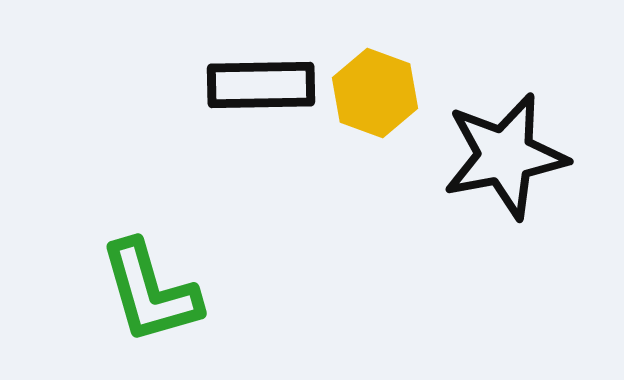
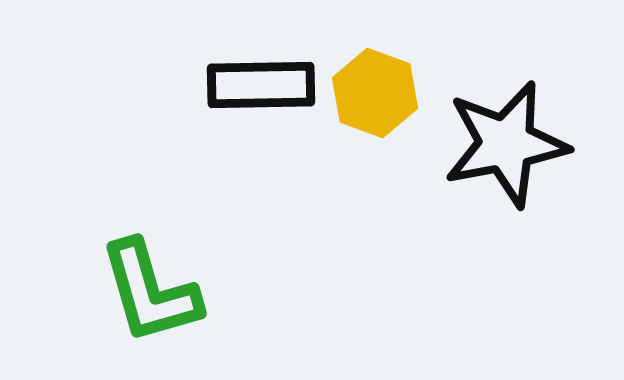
black star: moved 1 px right, 12 px up
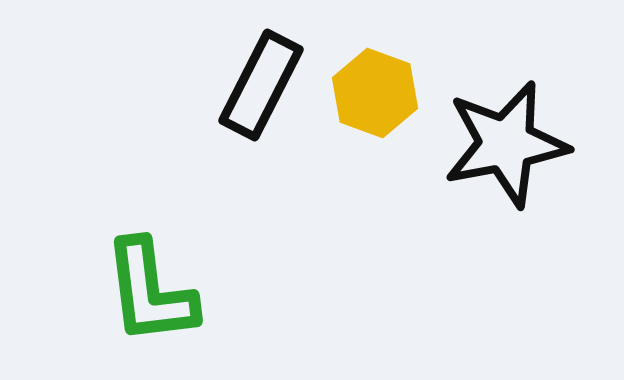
black rectangle: rotated 62 degrees counterclockwise
green L-shape: rotated 9 degrees clockwise
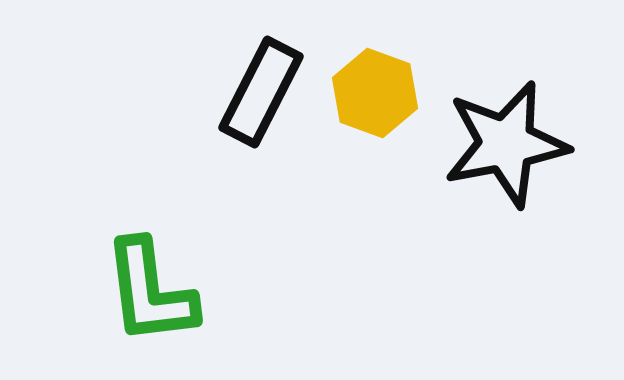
black rectangle: moved 7 px down
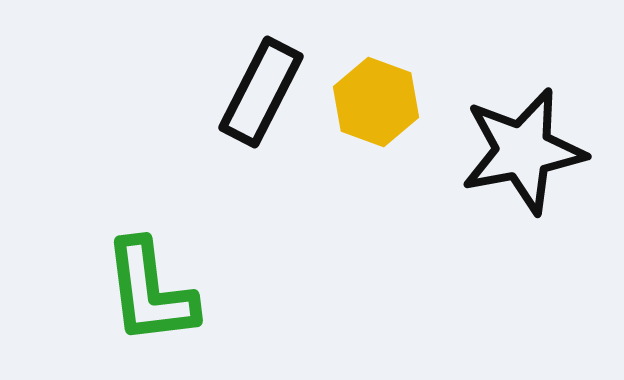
yellow hexagon: moved 1 px right, 9 px down
black star: moved 17 px right, 7 px down
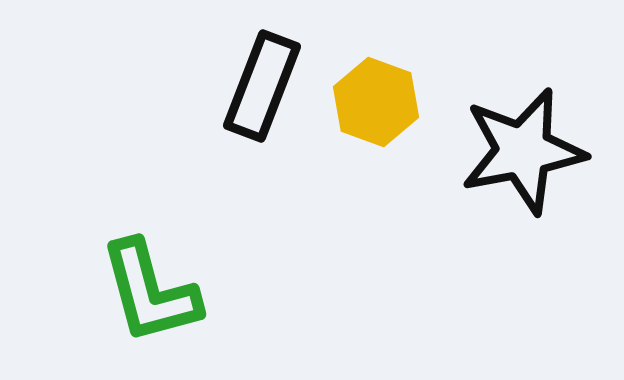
black rectangle: moved 1 px right, 6 px up; rotated 6 degrees counterclockwise
green L-shape: rotated 8 degrees counterclockwise
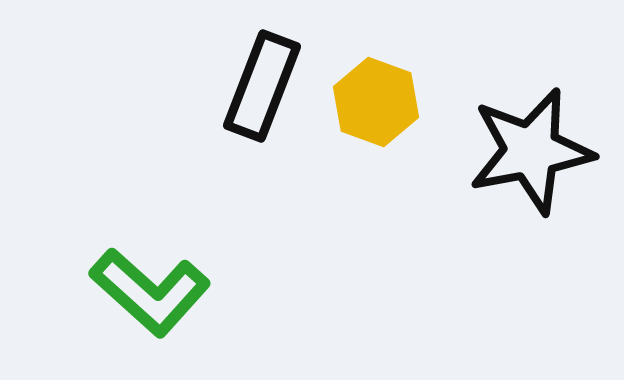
black star: moved 8 px right
green L-shape: rotated 33 degrees counterclockwise
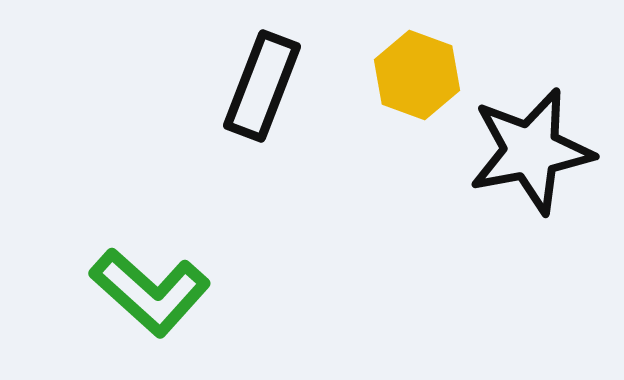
yellow hexagon: moved 41 px right, 27 px up
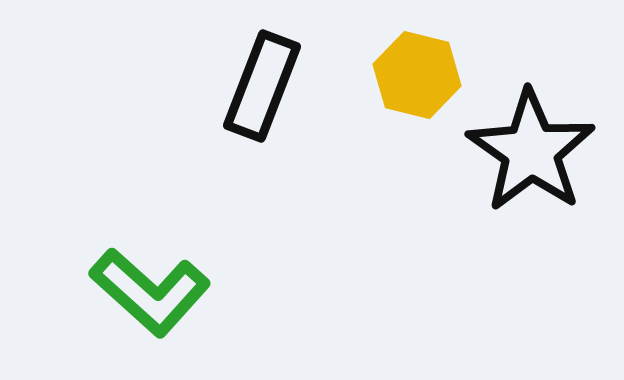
yellow hexagon: rotated 6 degrees counterclockwise
black star: rotated 26 degrees counterclockwise
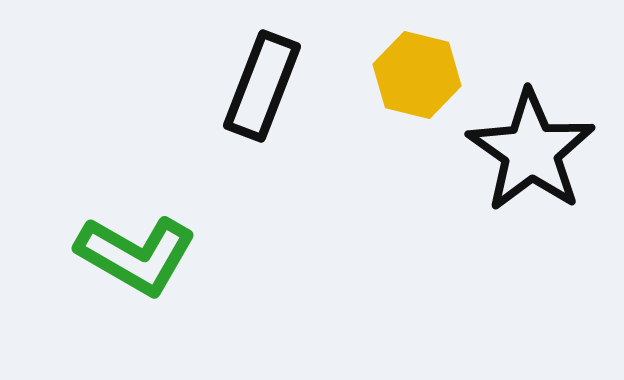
green L-shape: moved 14 px left, 37 px up; rotated 12 degrees counterclockwise
